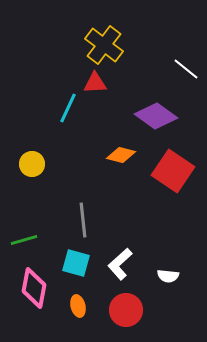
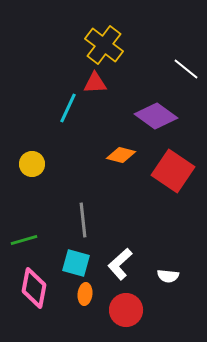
orange ellipse: moved 7 px right, 12 px up; rotated 20 degrees clockwise
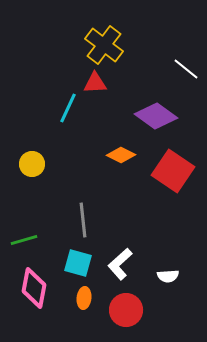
orange diamond: rotated 12 degrees clockwise
cyan square: moved 2 px right
white semicircle: rotated 10 degrees counterclockwise
orange ellipse: moved 1 px left, 4 px down
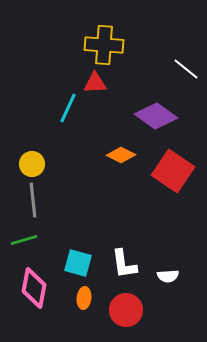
yellow cross: rotated 33 degrees counterclockwise
gray line: moved 50 px left, 20 px up
white L-shape: moved 4 px right; rotated 56 degrees counterclockwise
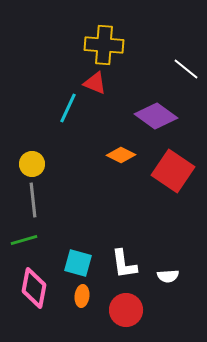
red triangle: rotated 25 degrees clockwise
orange ellipse: moved 2 px left, 2 px up
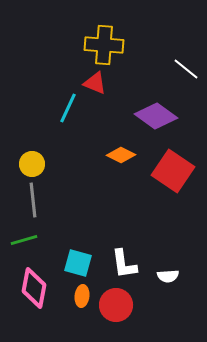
red circle: moved 10 px left, 5 px up
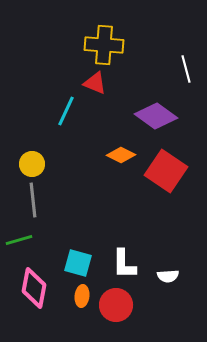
white line: rotated 36 degrees clockwise
cyan line: moved 2 px left, 3 px down
red square: moved 7 px left
green line: moved 5 px left
white L-shape: rotated 8 degrees clockwise
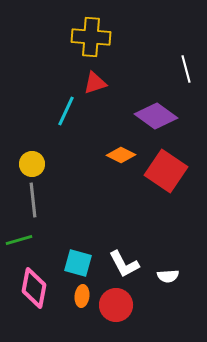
yellow cross: moved 13 px left, 8 px up
red triangle: rotated 40 degrees counterclockwise
white L-shape: rotated 28 degrees counterclockwise
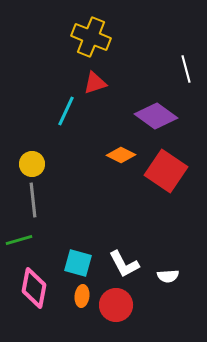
yellow cross: rotated 18 degrees clockwise
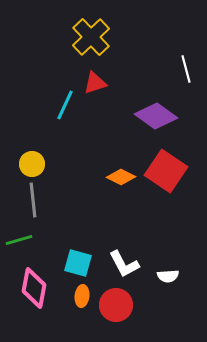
yellow cross: rotated 24 degrees clockwise
cyan line: moved 1 px left, 6 px up
orange diamond: moved 22 px down
